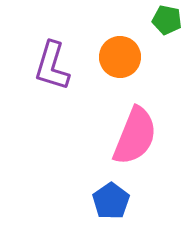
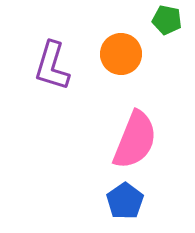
orange circle: moved 1 px right, 3 px up
pink semicircle: moved 4 px down
blue pentagon: moved 14 px right
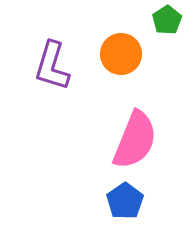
green pentagon: rotated 28 degrees clockwise
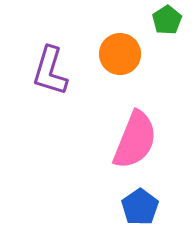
orange circle: moved 1 px left
purple L-shape: moved 2 px left, 5 px down
blue pentagon: moved 15 px right, 6 px down
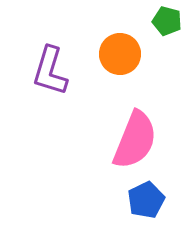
green pentagon: moved 1 px down; rotated 24 degrees counterclockwise
blue pentagon: moved 6 px right, 7 px up; rotated 9 degrees clockwise
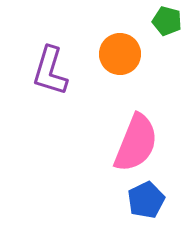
pink semicircle: moved 1 px right, 3 px down
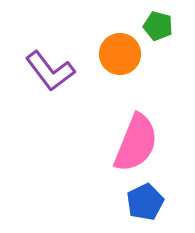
green pentagon: moved 9 px left, 5 px down
purple L-shape: rotated 54 degrees counterclockwise
blue pentagon: moved 1 px left, 2 px down
